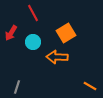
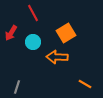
orange line: moved 5 px left, 2 px up
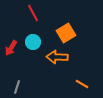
red arrow: moved 15 px down
orange line: moved 3 px left
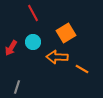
orange line: moved 15 px up
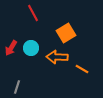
cyan circle: moved 2 px left, 6 px down
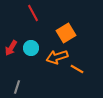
orange arrow: rotated 20 degrees counterclockwise
orange line: moved 5 px left
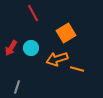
orange arrow: moved 2 px down
orange line: rotated 16 degrees counterclockwise
